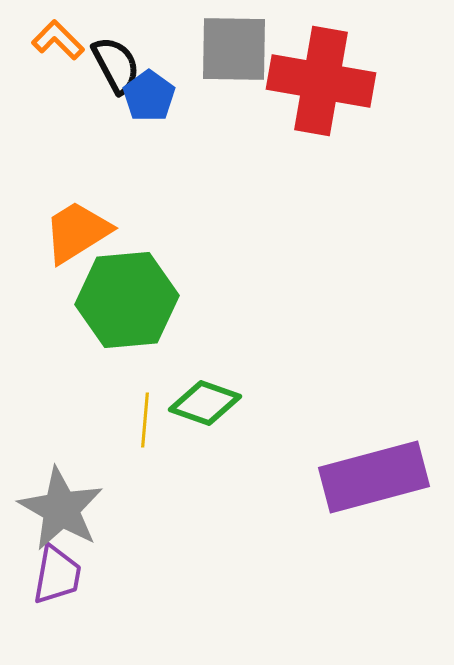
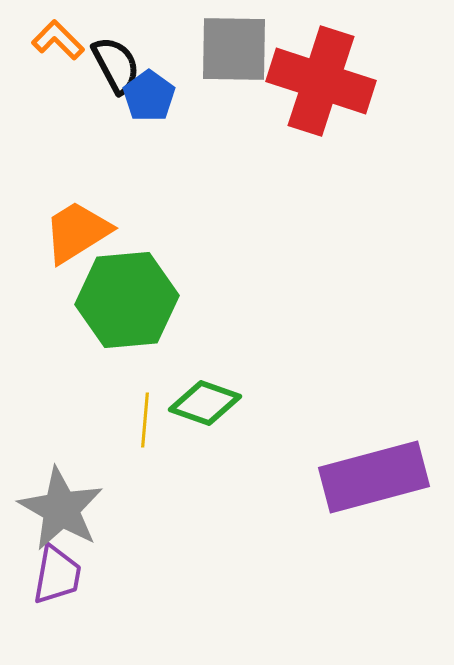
red cross: rotated 8 degrees clockwise
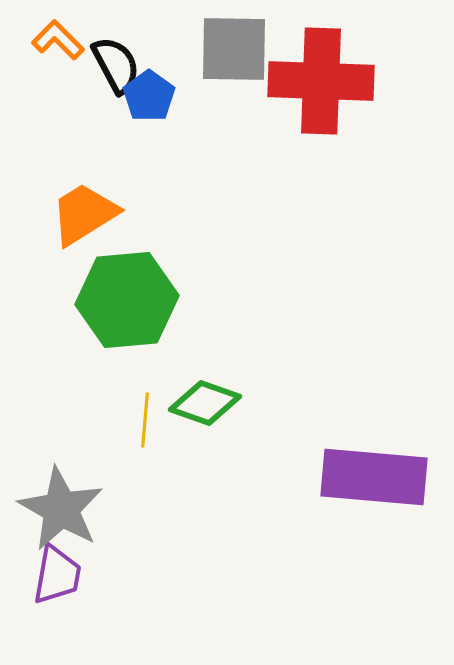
red cross: rotated 16 degrees counterclockwise
orange trapezoid: moved 7 px right, 18 px up
purple rectangle: rotated 20 degrees clockwise
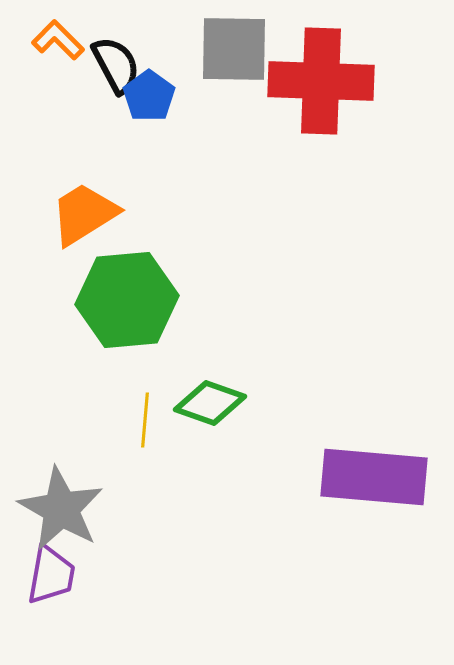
green diamond: moved 5 px right
purple trapezoid: moved 6 px left
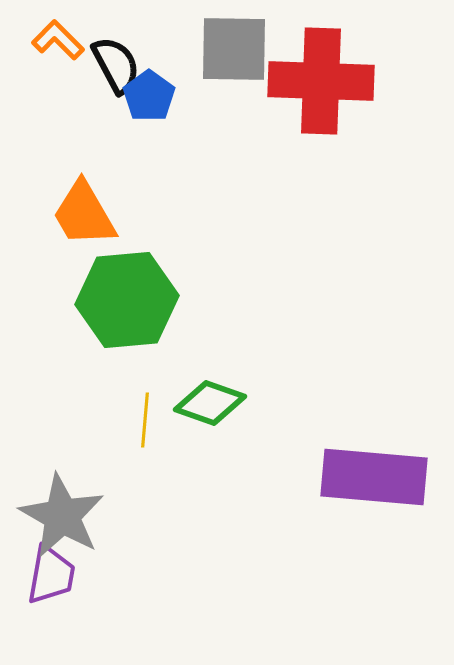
orange trapezoid: rotated 88 degrees counterclockwise
gray star: moved 1 px right, 7 px down
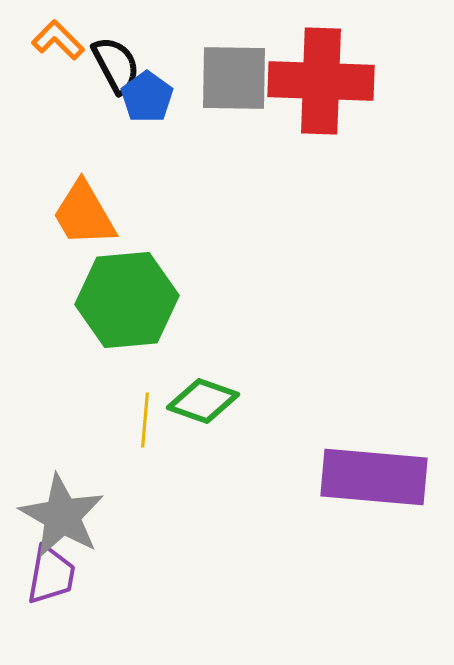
gray square: moved 29 px down
blue pentagon: moved 2 px left, 1 px down
green diamond: moved 7 px left, 2 px up
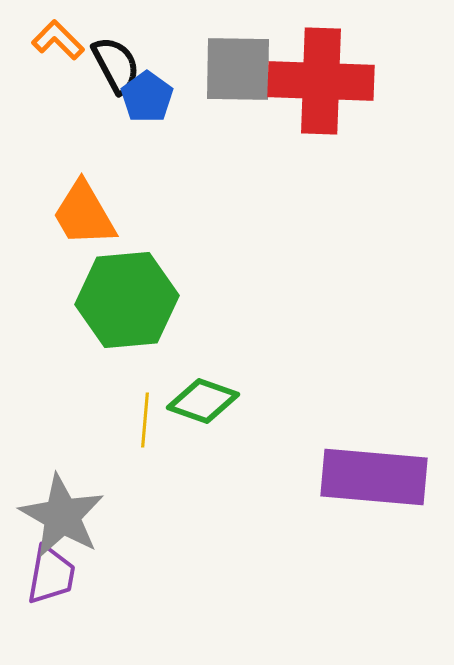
gray square: moved 4 px right, 9 px up
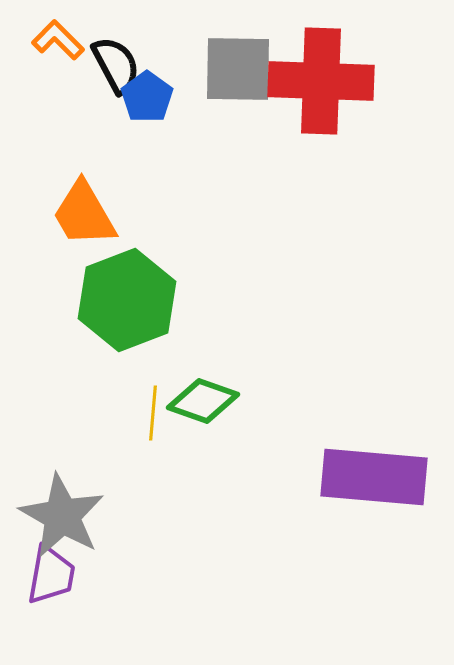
green hexagon: rotated 16 degrees counterclockwise
yellow line: moved 8 px right, 7 px up
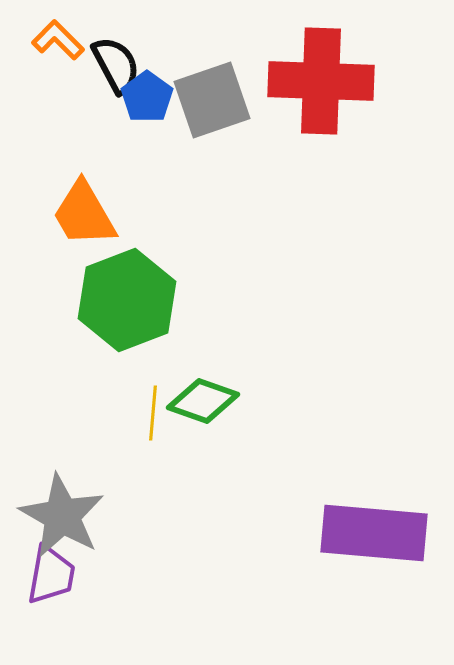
gray square: moved 26 px left, 31 px down; rotated 20 degrees counterclockwise
purple rectangle: moved 56 px down
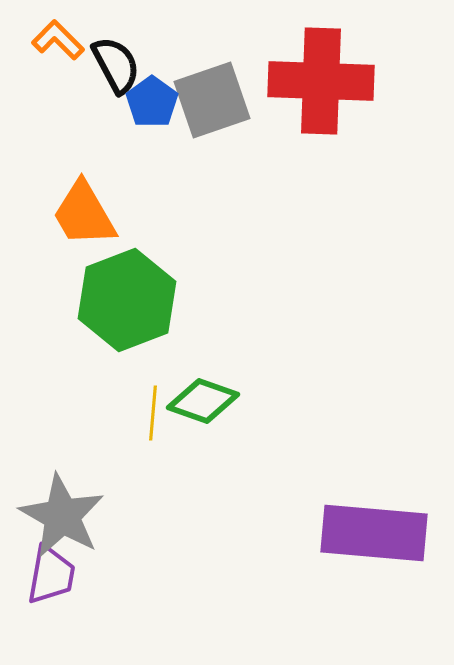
blue pentagon: moved 5 px right, 5 px down
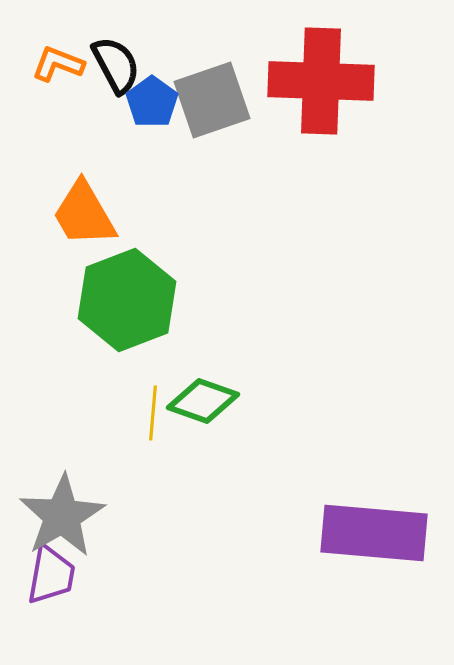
orange L-shape: moved 24 px down; rotated 24 degrees counterclockwise
gray star: rotated 12 degrees clockwise
